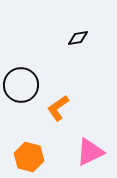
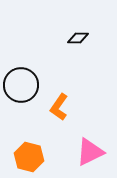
black diamond: rotated 10 degrees clockwise
orange L-shape: moved 1 px right, 1 px up; rotated 20 degrees counterclockwise
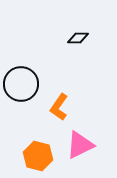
black circle: moved 1 px up
pink triangle: moved 10 px left, 7 px up
orange hexagon: moved 9 px right, 1 px up
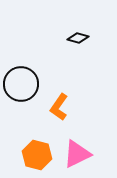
black diamond: rotated 15 degrees clockwise
pink triangle: moved 3 px left, 9 px down
orange hexagon: moved 1 px left, 1 px up
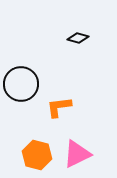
orange L-shape: rotated 48 degrees clockwise
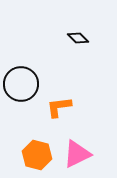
black diamond: rotated 30 degrees clockwise
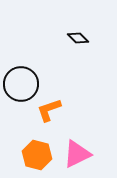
orange L-shape: moved 10 px left, 3 px down; rotated 12 degrees counterclockwise
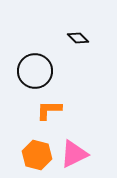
black circle: moved 14 px right, 13 px up
orange L-shape: rotated 20 degrees clockwise
pink triangle: moved 3 px left
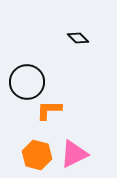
black circle: moved 8 px left, 11 px down
